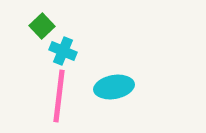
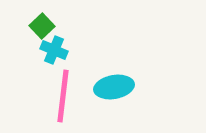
cyan cross: moved 9 px left, 1 px up
pink line: moved 4 px right
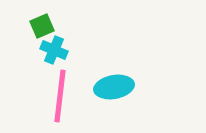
green square: rotated 20 degrees clockwise
pink line: moved 3 px left
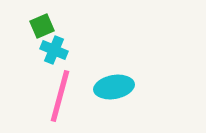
pink line: rotated 8 degrees clockwise
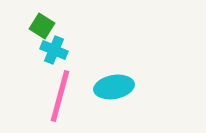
green square: rotated 35 degrees counterclockwise
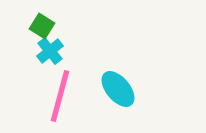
cyan cross: moved 4 px left, 1 px down; rotated 28 degrees clockwise
cyan ellipse: moved 4 px right, 2 px down; rotated 60 degrees clockwise
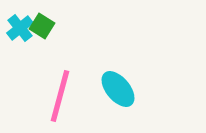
cyan cross: moved 30 px left, 23 px up
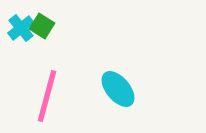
cyan cross: moved 1 px right
pink line: moved 13 px left
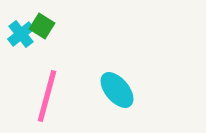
cyan cross: moved 6 px down
cyan ellipse: moved 1 px left, 1 px down
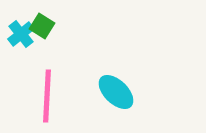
cyan ellipse: moved 1 px left, 2 px down; rotated 6 degrees counterclockwise
pink line: rotated 12 degrees counterclockwise
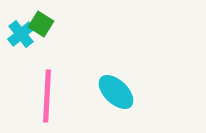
green square: moved 1 px left, 2 px up
